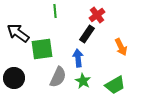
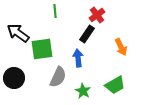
green star: moved 10 px down
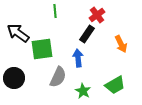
orange arrow: moved 3 px up
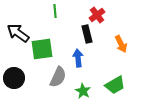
black rectangle: rotated 48 degrees counterclockwise
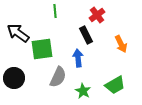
black rectangle: moved 1 px left, 1 px down; rotated 12 degrees counterclockwise
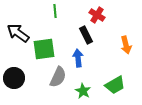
red cross: rotated 21 degrees counterclockwise
orange arrow: moved 5 px right, 1 px down; rotated 12 degrees clockwise
green square: moved 2 px right
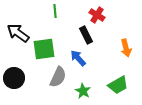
orange arrow: moved 3 px down
blue arrow: rotated 36 degrees counterclockwise
green trapezoid: moved 3 px right
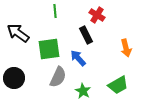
green square: moved 5 px right
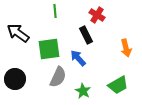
black circle: moved 1 px right, 1 px down
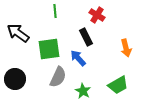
black rectangle: moved 2 px down
